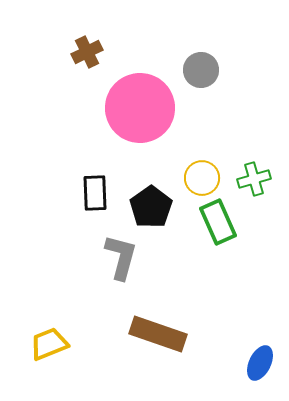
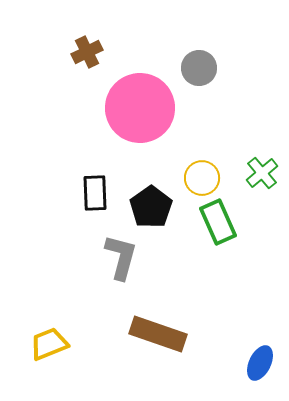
gray circle: moved 2 px left, 2 px up
green cross: moved 8 px right, 6 px up; rotated 24 degrees counterclockwise
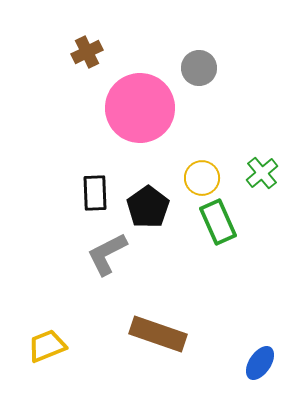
black pentagon: moved 3 px left
gray L-shape: moved 14 px left, 3 px up; rotated 132 degrees counterclockwise
yellow trapezoid: moved 2 px left, 2 px down
blue ellipse: rotated 8 degrees clockwise
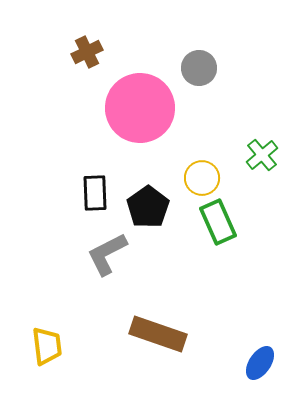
green cross: moved 18 px up
yellow trapezoid: rotated 105 degrees clockwise
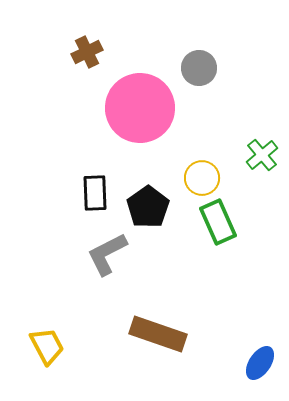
yellow trapezoid: rotated 21 degrees counterclockwise
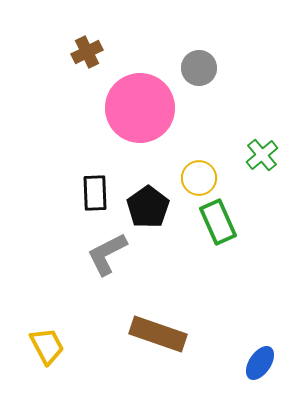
yellow circle: moved 3 px left
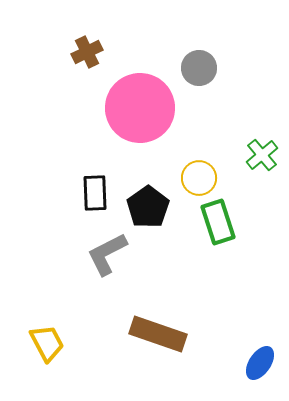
green rectangle: rotated 6 degrees clockwise
yellow trapezoid: moved 3 px up
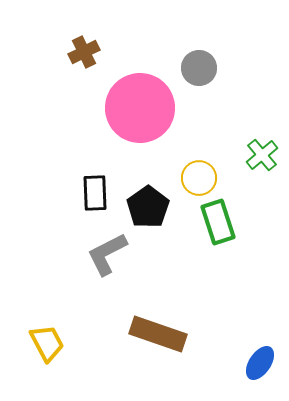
brown cross: moved 3 px left
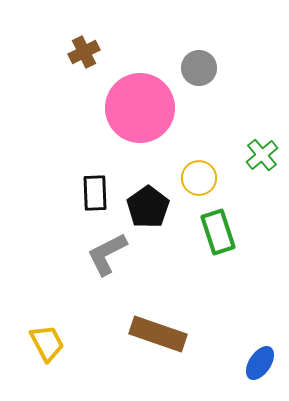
green rectangle: moved 10 px down
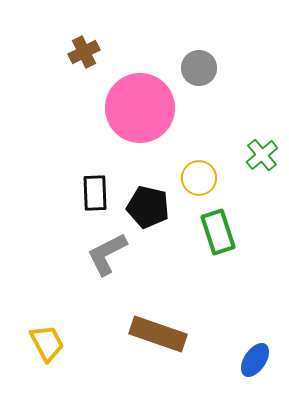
black pentagon: rotated 24 degrees counterclockwise
blue ellipse: moved 5 px left, 3 px up
